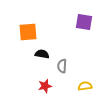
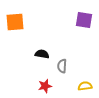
purple square: moved 2 px up
orange square: moved 13 px left, 10 px up
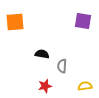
purple square: moved 1 px left, 1 px down
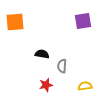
purple square: rotated 18 degrees counterclockwise
red star: moved 1 px right, 1 px up
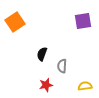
orange square: rotated 30 degrees counterclockwise
black semicircle: rotated 80 degrees counterclockwise
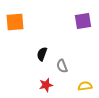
orange square: rotated 30 degrees clockwise
gray semicircle: rotated 24 degrees counterclockwise
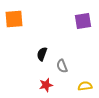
orange square: moved 1 px left, 3 px up
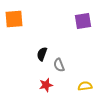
gray semicircle: moved 3 px left, 1 px up
